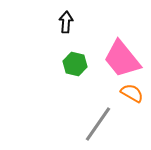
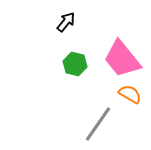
black arrow: rotated 35 degrees clockwise
orange semicircle: moved 2 px left, 1 px down
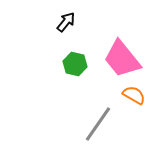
orange semicircle: moved 4 px right, 1 px down
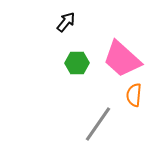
pink trapezoid: rotated 9 degrees counterclockwise
green hexagon: moved 2 px right, 1 px up; rotated 15 degrees counterclockwise
orange semicircle: rotated 115 degrees counterclockwise
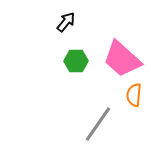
green hexagon: moved 1 px left, 2 px up
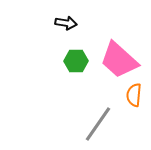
black arrow: moved 1 px down; rotated 60 degrees clockwise
pink trapezoid: moved 3 px left, 1 px down
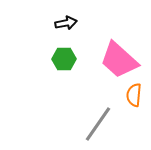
black arrow: rotated 20 degrees counterclockwise
green hexagon: moved 12 px left, 2 px up
